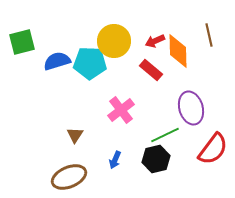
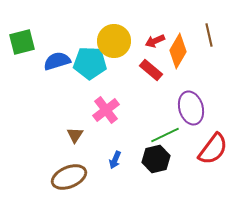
orange diamond: rotated 32 degrees clockwise
pink cross: moved 15 px left
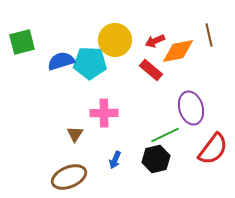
yellow circle: moved 1 px right, 1 px up
orange diamond: rotated 48 degrees clockwise
blue semicircle: moved 4 px right
pink cross: moved 2 px left, 3 px down; rotated 36 degrees clockwise
brown triangle: moved 1 px up
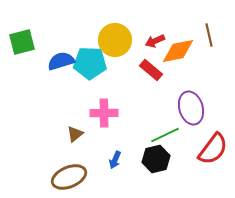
brown triangle: rotated 18 degrees clockwise
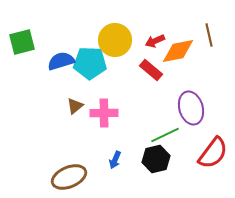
brown triangle: moved 28 px up
red semicircle: moved 4 px down
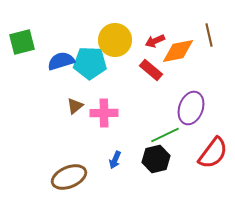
purple ellipse: rotated 36 degrees clockwise
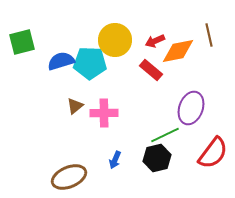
black hexagon: moved 1 px right, 1 px up
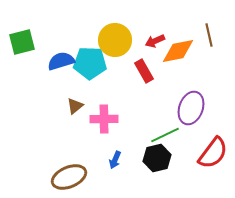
red rectangle: moved 7 px left, 1 px down; rotated 20 degrees clockwise
pink cross: moved 6 px down
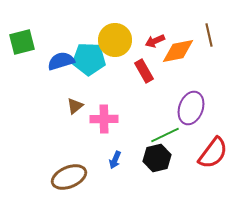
cyan pentagon: moved 1 px left, 4 px up
